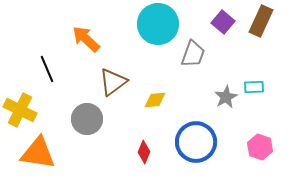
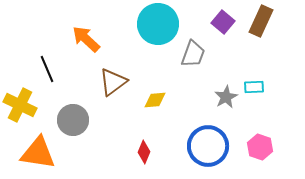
yellow cross: moved 5 px up
gray circle: moved 14 px left, 1 px down
blue circle: moved 12 px right, 4 px down
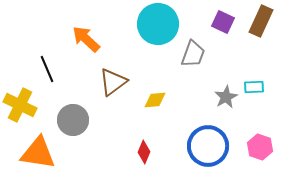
purple square: rotated 15 degrees counterclockwise
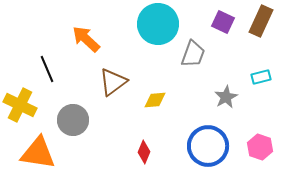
cyan rectangle: moved 7 px right, 10 px up; rotated 12 degrees counterclockwise
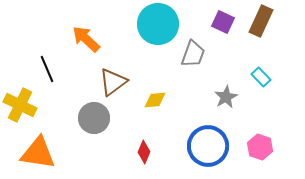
cyan rectangle: rotated 60 degrees clockwise
gray circle: moved 21 px right, 2 px up
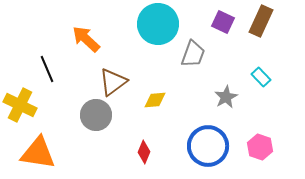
gray circle: moved 2 px right, 3 px up
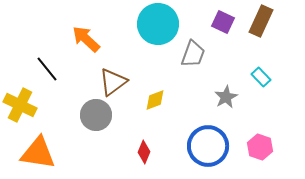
black line: rotated 16 degrees counterclockwise
yellow diamond: rotated 15 degrees counterclockwise
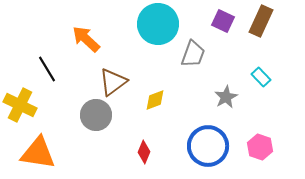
purple square: moved 1 px up
black line: rotated 8 degrees clockwise
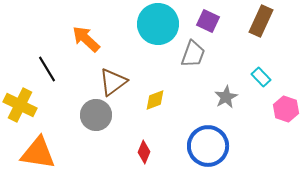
purple square: moved 15 px left
pink hexagon: moved 26 px right, 38 px up
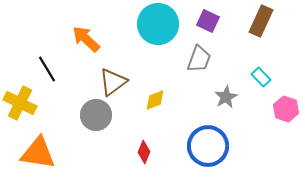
gray trapezoid: moved 6 px right, 5 px down
yellow cross: moved 2 px up
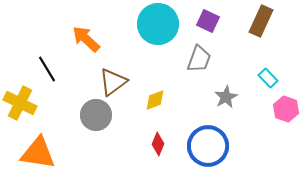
cyan rectangle: moved 7 px right, 1 px down
red diamond: moved 14 px right, 8 px up
